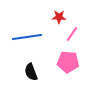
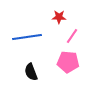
pink line: moved 2 px down
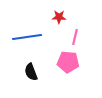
pink line: moved 3 px right, 1 px down; rotated 21 degrees counterclockwise
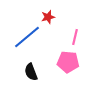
red star: moved 11 px left; rotated 16 degrees counterclockwise
blue line: rotated 32 degrees counterclockwise
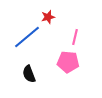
black semicircle: moved 2 px left, 2 px down
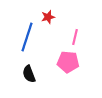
blue line: rotated 32 degrees counterclockwise
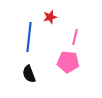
red star: moved 2 px right
blue line: moved 2 px right; rotated 12 degrees counterclockwise
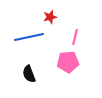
blue line: rotated 72 degrees clockwise
pink pentagon: rotated 10 degrees counterclockwise
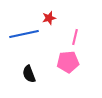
red star: moved 1 px left, 1 px down
blue line: moved 5 px left, 3 px up
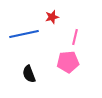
red star: moved 3 px right, 1 px up
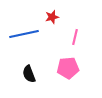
pink pentagon: moved 6 px down
